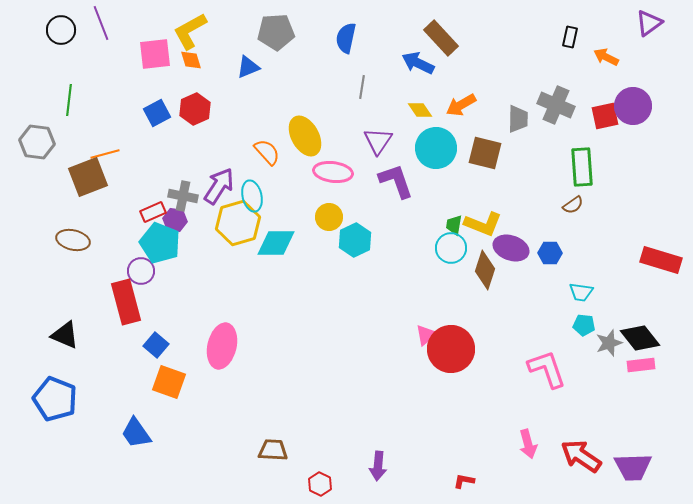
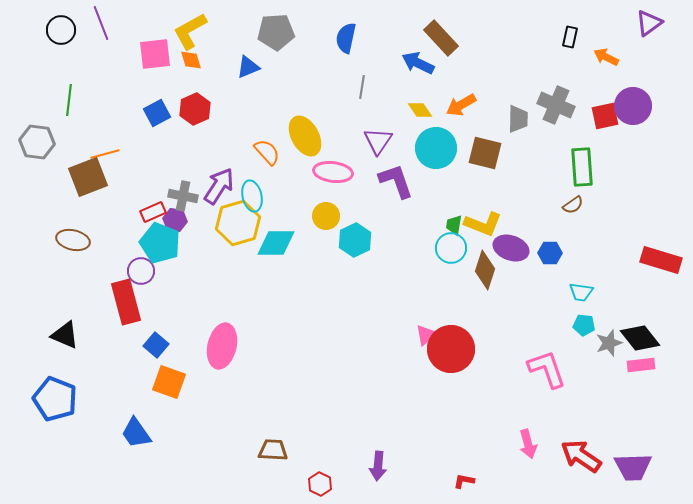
yellow circle at (329, 217): moved 3 px left, 1 px up
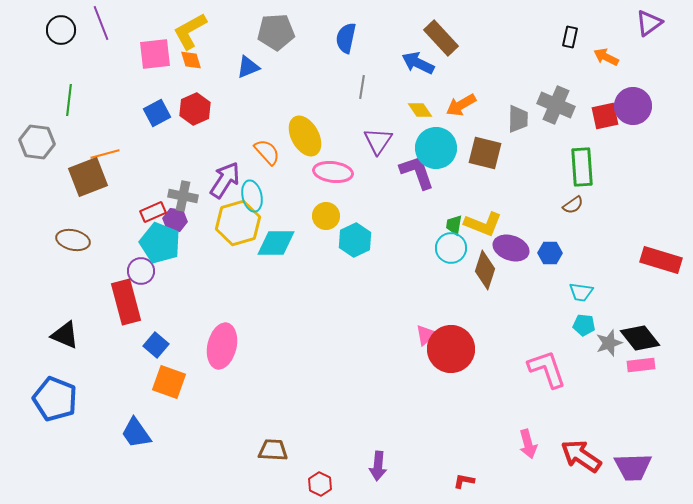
purple L-shape at (396, 181): moved 21 px right, 9 px up
purple arrow at (219, 186): moved 6 px right, 6 px up
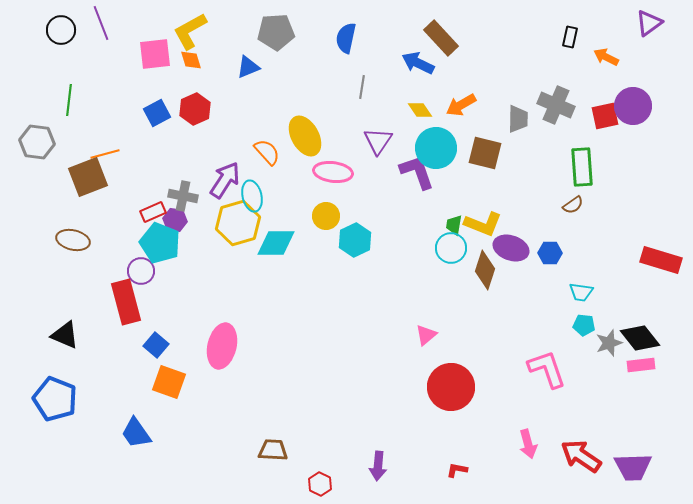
red circle at (451, 349): moved 38 px down
red L-shape at (464, 481): moved 7 px left, 11 px up
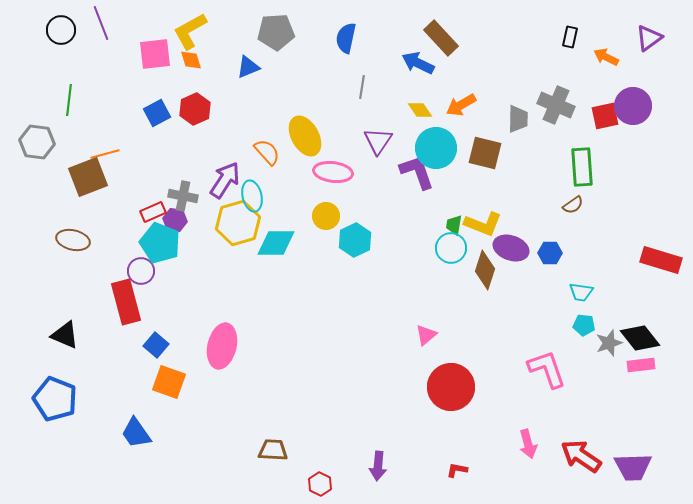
purple triangle at (649, 23): moved 15 px down
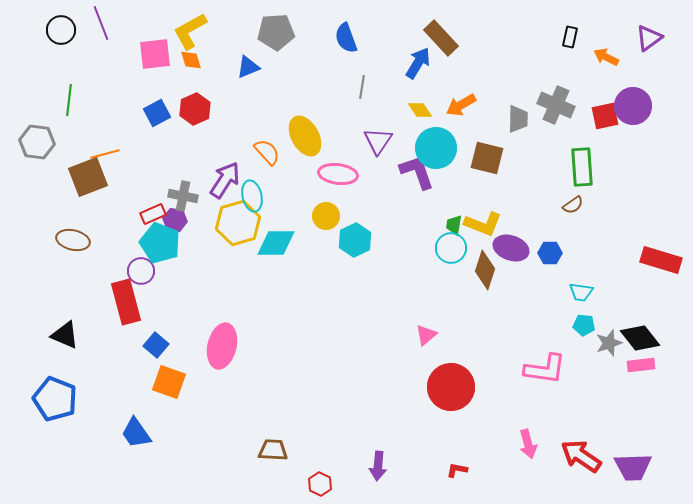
blue semicircle at (346, 38): rotated 32 degrees counterclockwise
blue arrow at (418, 63): rotated 96 degrees clockwise
brown square at (485, 153): moved 2 px right, 5 px down
pink ellipse at (333, 172): moved 5 px right, 2 px down
red rectangle at (153, 212): moved 2 px down
pink L-shape at (547, 369): moved 2 px left; rotated 117 degrees clockwise
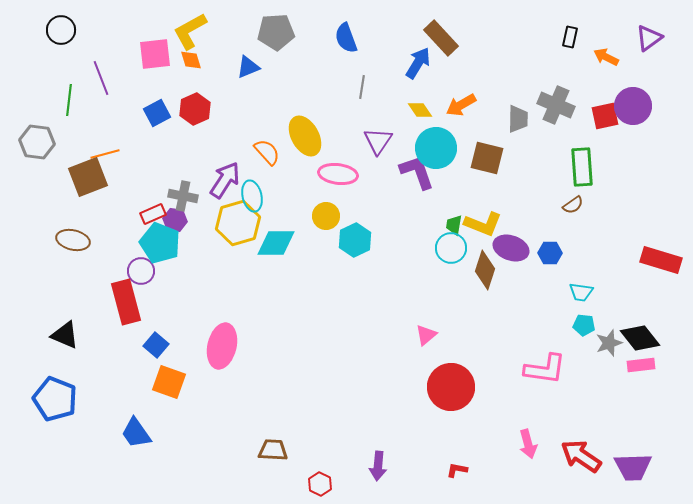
purple line at (101, 23): moved 55 px down
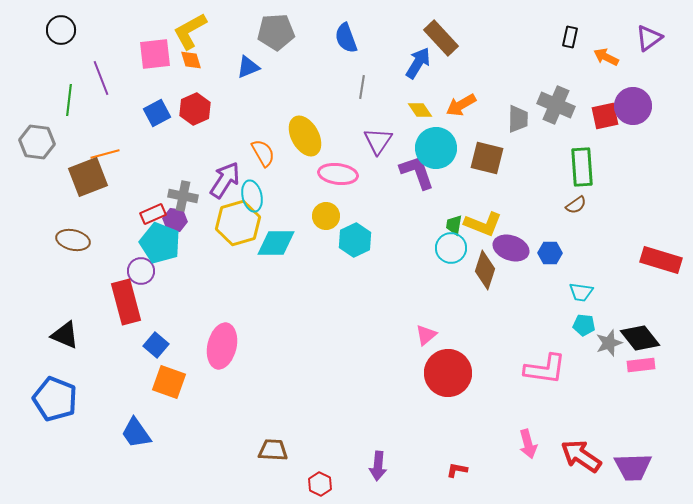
orange semicircle at (267, 152): moved 4 px left, 1 px down; rotated 12 degrees clockwise
brown semicircle at (573, 205): moved 3 px right
red circle at (451, 387): moved 3 px left, 14 px up
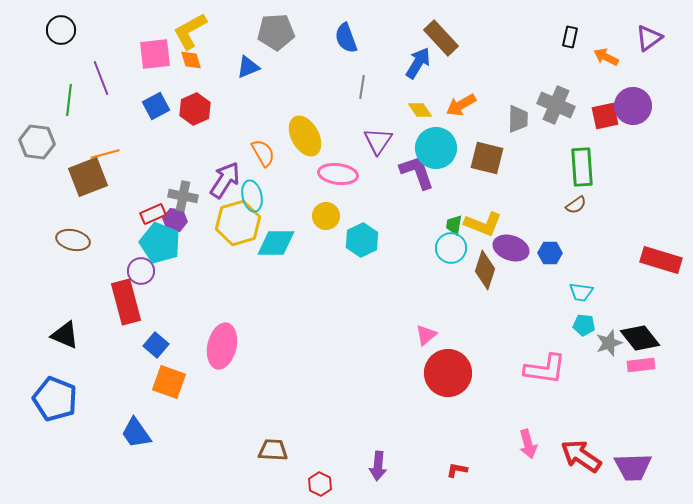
blue square at (157, 113): moved 1 px left, 7 px up
cyan hexagon at (355, 240): moved 7 px right
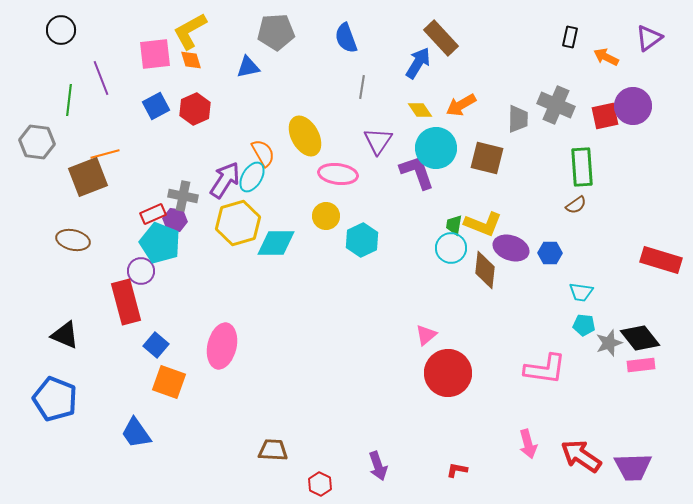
blue triangle at (248, 67): rotated 10 degrees clockwise
cyan ellipse at (252, 196): moved 19 px up; rotated 44 degrees clockwise
brown diamond at (485, 270): rotated 12 degrees counterclockwise
purple arrow at (378, 466): rotated 24 degrees counterclockwise
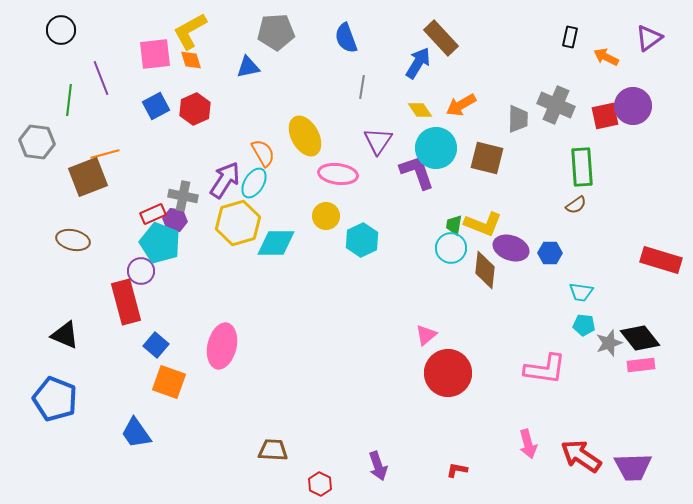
cyan ellipse at (252, 177): moved 2 px right, 6 px down
